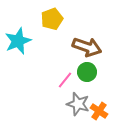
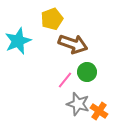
brown arrow: moved 14 px left, 3 px up
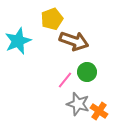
brown arrow: moved 1 px right, 3 px up
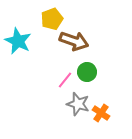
cyan star: rotated 24 degrees counterclockwise
orange cross: moved 2 px right, 2 px down
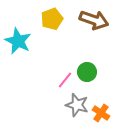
brown arrow: moved 20 px right, 21 px up
gray star: moved 1 px left, 1 px down
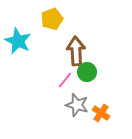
brown arrow: moved 18 px left, 31 px down; rotated 112 degrees counterclockwise
